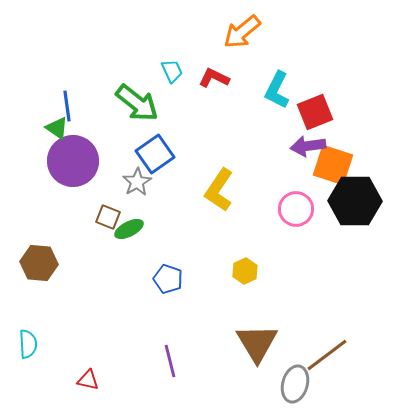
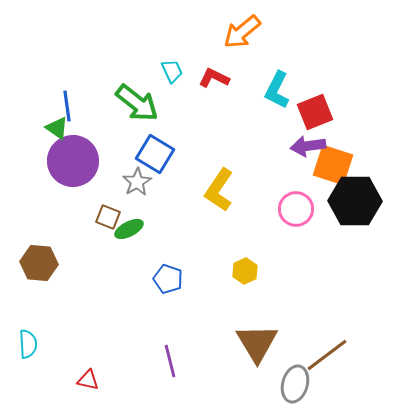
blue square: rotated 24 degrees counterclockwise
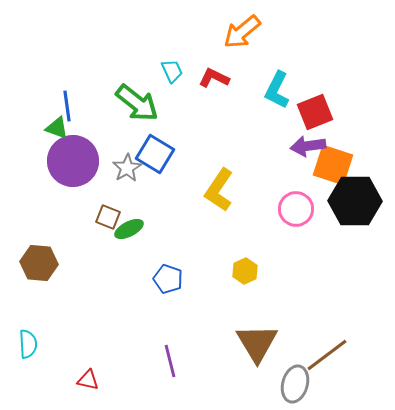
green triangle: rotated 15 degrees counterclockwise
gray star: moved 10 px left, 14 px up
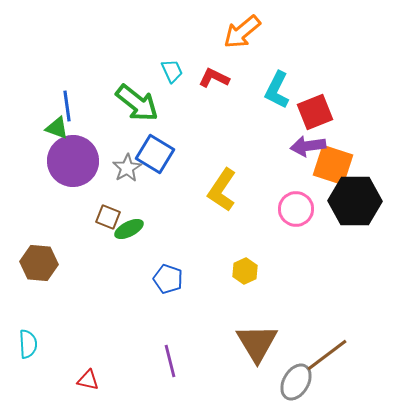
yellow L-shape: moved 3 px right
gray ellipse: moved 1 px right, 2 px up; rotated 15 degrees clockwise
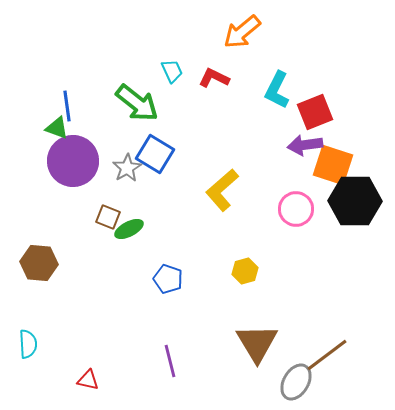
purple arrow: moved 3 px left, 1 px up
yellow L-shape: rotated 15 degrees clockwise
yellow hexagon: rotated 10 degrees clockwise
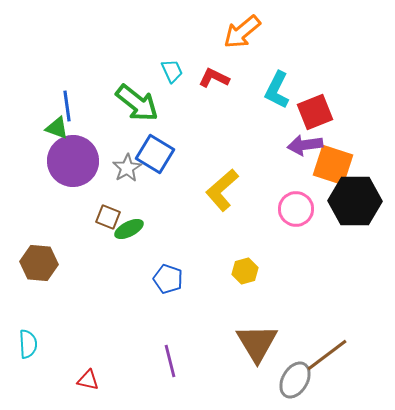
gray ellipse: moved 1 px left, 2 px up
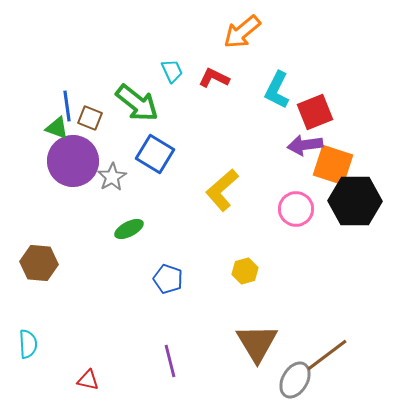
gray star: moved 15 px left, 9 px down
brown square: moved 18 px left, 99 px up
